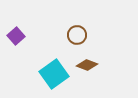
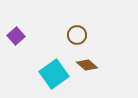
brown diamond: rotated 20 degrees clockwise
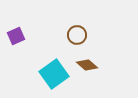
purple square: rotated 18 degrees clockwise
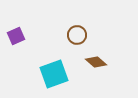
brown diamond: moved 9 px right, 3 px up
cyan square: rotated 16 degrees clockwise
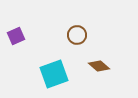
brown diamond: moved 3 px right, 4 px down
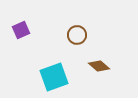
purple square: moved 5 px right, 6 px up
cyan square: moved 3 px down
